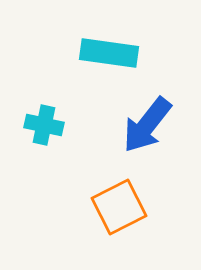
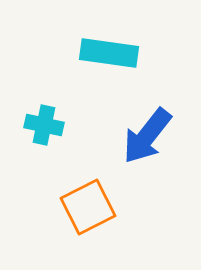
blue arrow: moved 11 px down
orange square: moved 31 px left
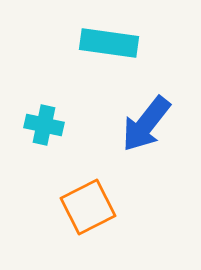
cyan rectangle: moved 10 px up
blue arrow: moved 1 px left, 12 px up
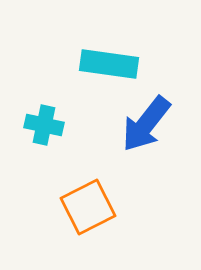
cyan rectangle: moved 21 px down
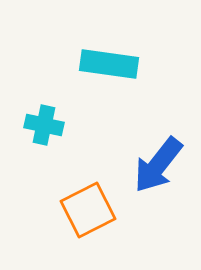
blue arrow: moved 12 px right, 41 px down
orange square: moved 3 px down
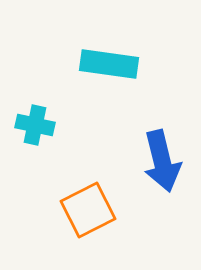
cyan cross: moved 9 px left
blue arrow: moved 4 px right, 4 px up; rotated 52 degrees counterclockwise
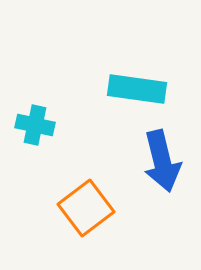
cyan rectangle: moved 28 px right, 25 px down
orange square: moved 2 px left, 2 px up; rotated 10 degrees counterclockwise
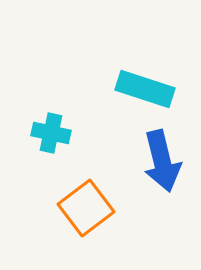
cyan rectangle: moved 8 px right; rotated 10 degrees clockwise
cyan cross: moved 16 px right, 8 px down
